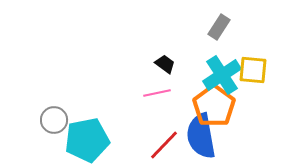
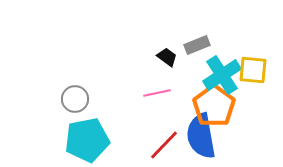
gray rectangle: moved 22 px left, 18 px down; rotated 35 degrees clockwise
black trapezoid: moved 2 px right, 7 px up
gray circle: moved 21 px right, 21 px up
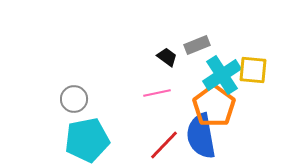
gray circle: moved 1 px left
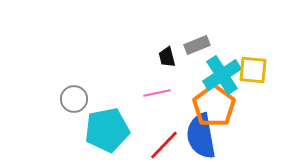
black trapezoid: rotated 140 degrees counterclockwise
cyan pentagon: moved 20 px right, 10 px up
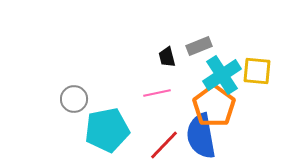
gray rectangle: moved 2 px right, 1 px down
yellow square: moved 4 px right, 1 px down
